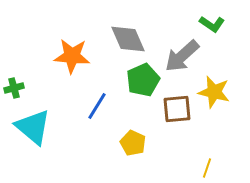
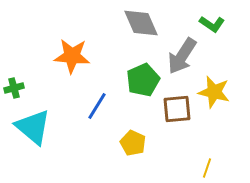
gray diamond: moved 13 px right, 16 px up
gray arrow: rotated 15 degrees counterclockwise
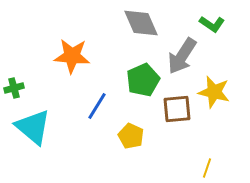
yellow pentagon: moved 2 px left, 7 px up
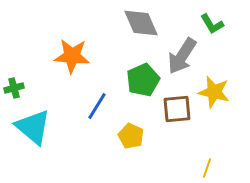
green L-shape: rotated 25 degrees clockwise
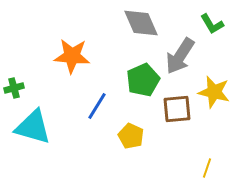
gray arrow: moved 2 px left
cyan triangle: rotated 24 degrees counterclockwise
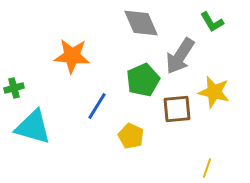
green L-shape: moved 2 px up
